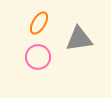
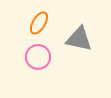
gray triangle: rotated 20 degrees clockwise
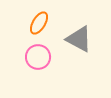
gray triangle: rotated 16 degrees clockwise
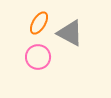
gray triangle: moved 9 px left, 6 px up
